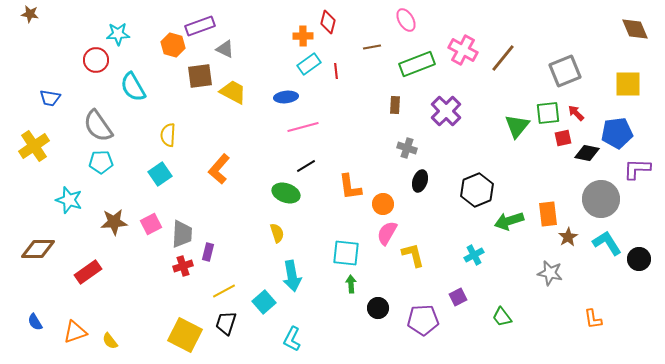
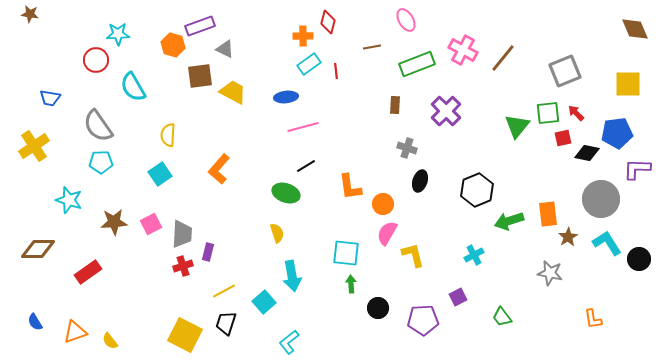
cyan L-shape at (292, 339): moved 3 px left, 3 px down; rotated 25 degrees clockwise
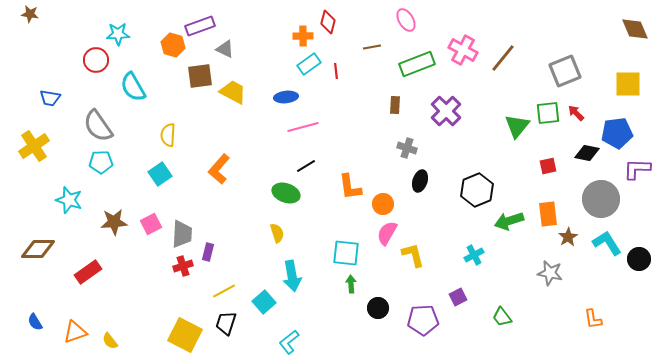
red square at (563, 138): moved 15 px left, 28 px down
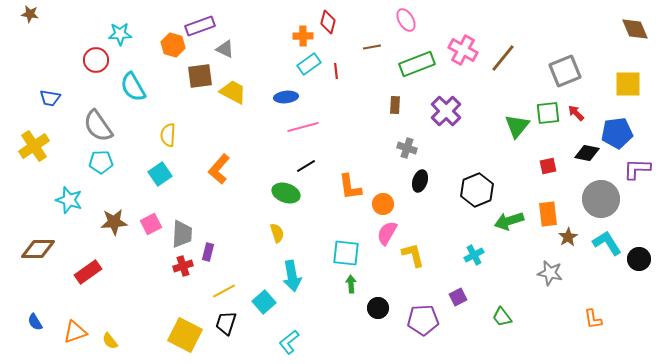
cyan star at (118, 34): moved 2 px right
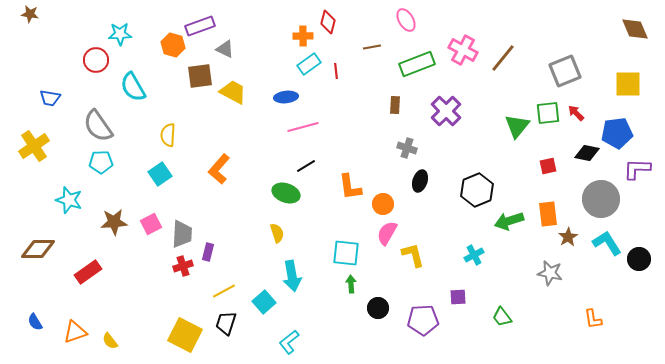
purple square at (458, 297): rotated 24 degrees clockwise
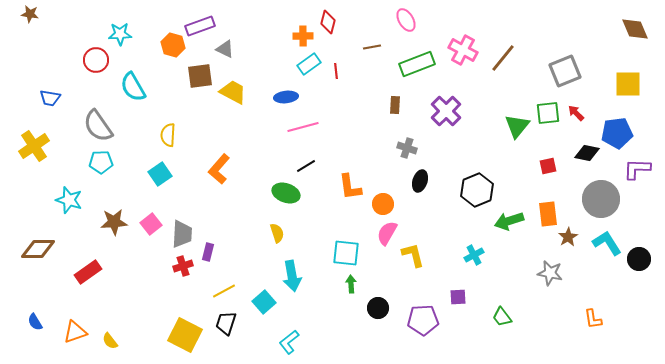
pink square at (151, 224): rotated 10 degrees counterclockwise
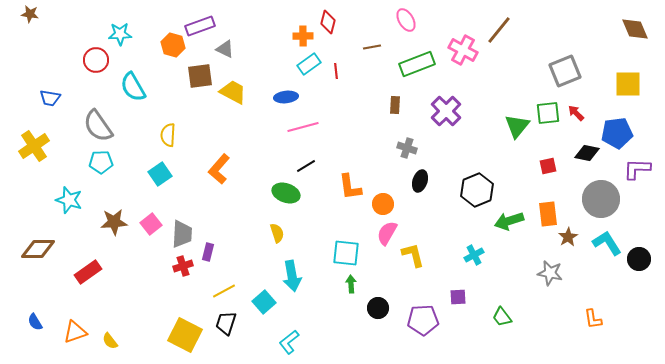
brown line at (503, 58): moved 4 px left, 28 px up
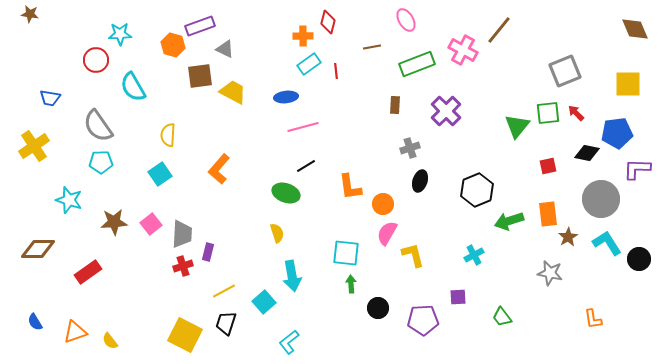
gray cross at (407, 148): moved 3 px right; rotated 36 degrees counterclockwise
